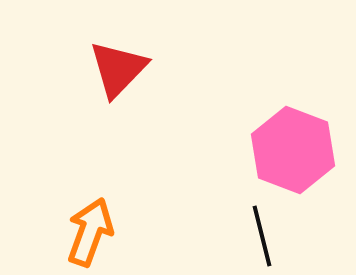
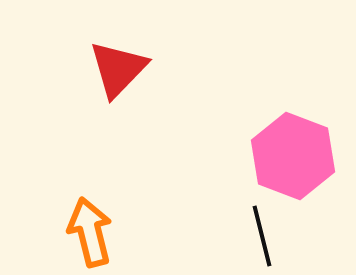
pink hexagon: moved 6 px down
orange arrow: rotated 34 degrees counterclockwise
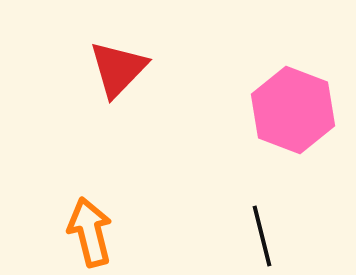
pink hexagon: moved 46 px up
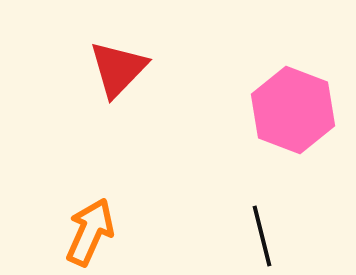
orange arrow: rotated 38 degrees clockwise
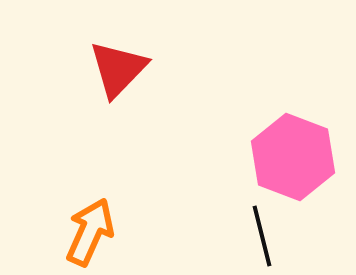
pink hexagon: moved 47 px down
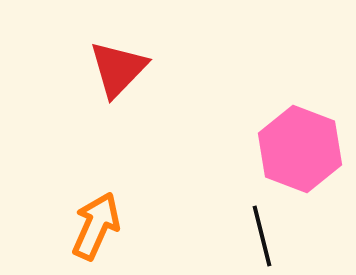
pink hexagon: moved 7 px right, 8 px up
orange arrow: moved 6 px right, 6 px up
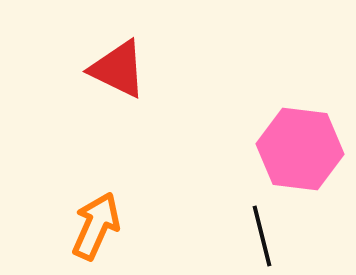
red triangle: rotated 48 degrees counterclockwise
pink hexagon: rotated 14 degrees counterclockwise
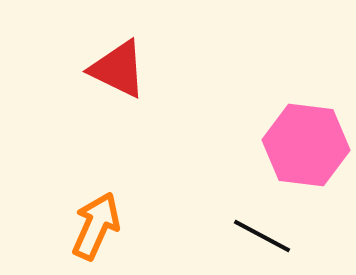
pink hexagon: moved 6 px right, 4 px up
black line: rotated 48 degrees counterclockwise
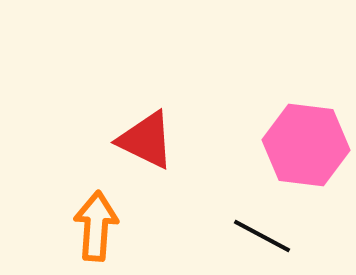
red triangle: moved 28 px right, 71 px down
orange arrow: rotated 20 degrees counterclockwise
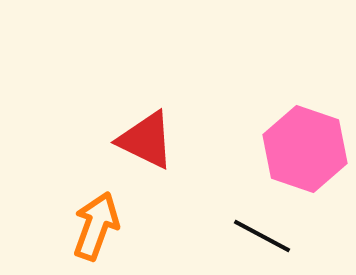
pink hexagon: moved 1 px left, 4 px down; rotated 12 degrees clockwise
orange arrow: rotated 16 degrees clockwise
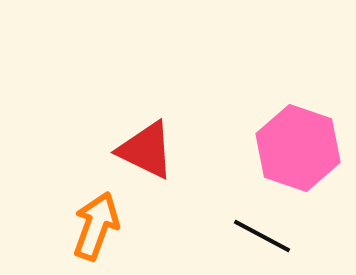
red triangle: moved 10 px down
pink hexagon: moved 7 px left, 1 px up
